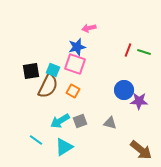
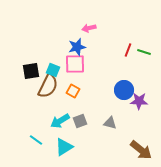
pink square: rotated 20 degrees counterclockwise
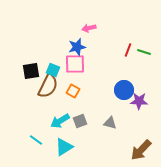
brown arrow: rotated 95 degrees clockwise
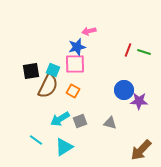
pink arrow: moved 3 px down
cyan arrow: moved 2 px up
